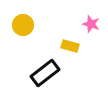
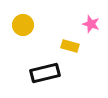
black rectangle: rotated 24 degrees clockwise
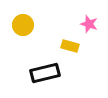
pink star: moved 2 px left
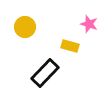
yellow circle: moved 2 px right, 2 px down
black rectangle: rotated 32 degrees counterclockwise
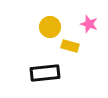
yellow circle: moved 25 px right
black rectangle: rotated 40 degrees clockwise
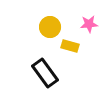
pink star: rotated 24 degrees counterclockwise
black rectangle: rotated 60 degrees clockwise
